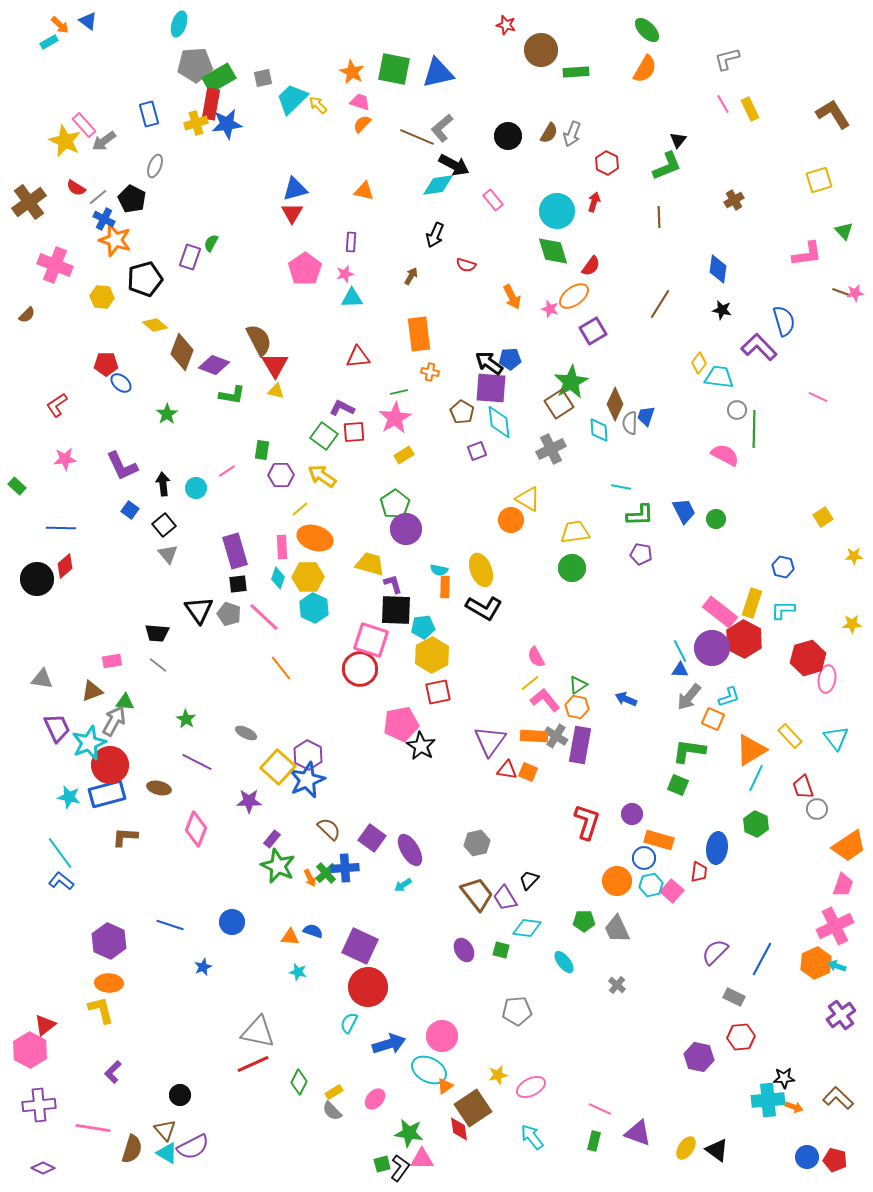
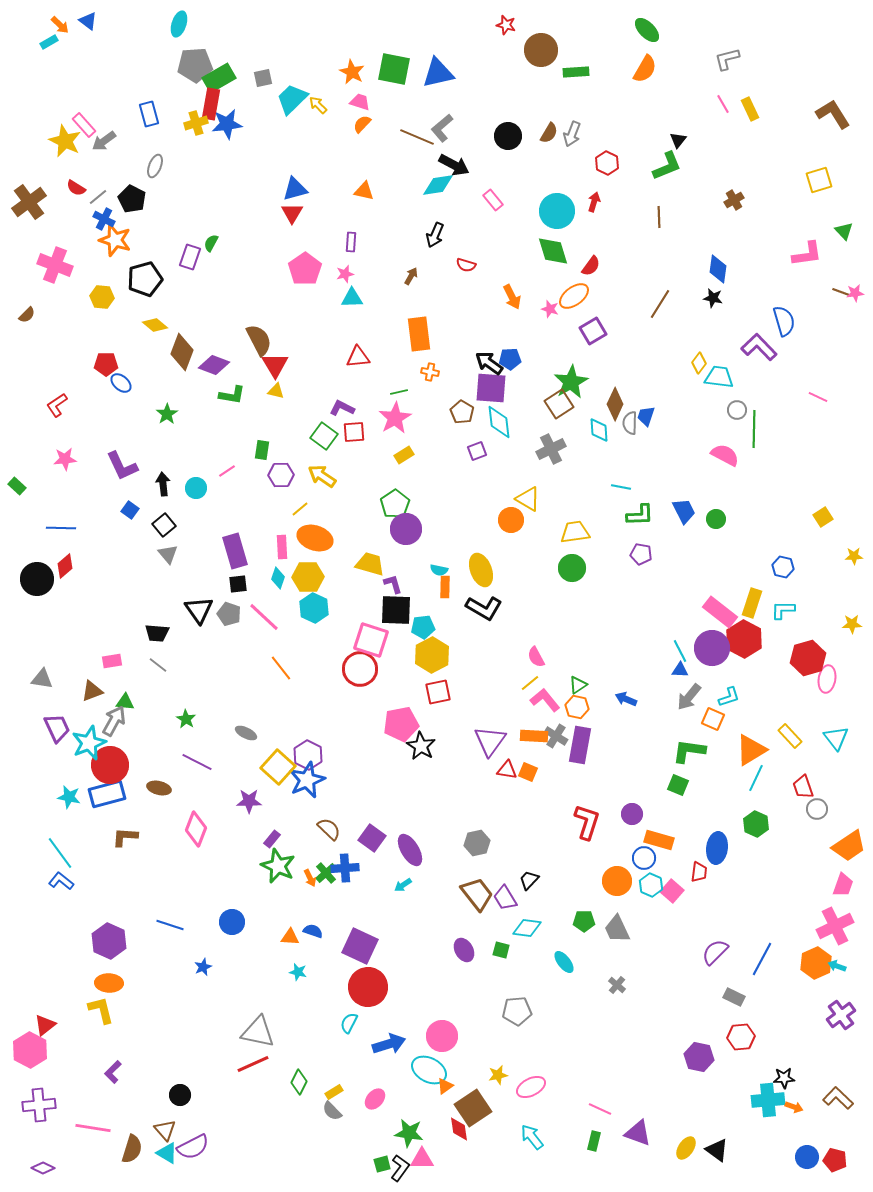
black star at (722, 310): moved 9 px left, 12 px up
cyan hexagon at (651, 885): rotated 25 degrees counterclockwise
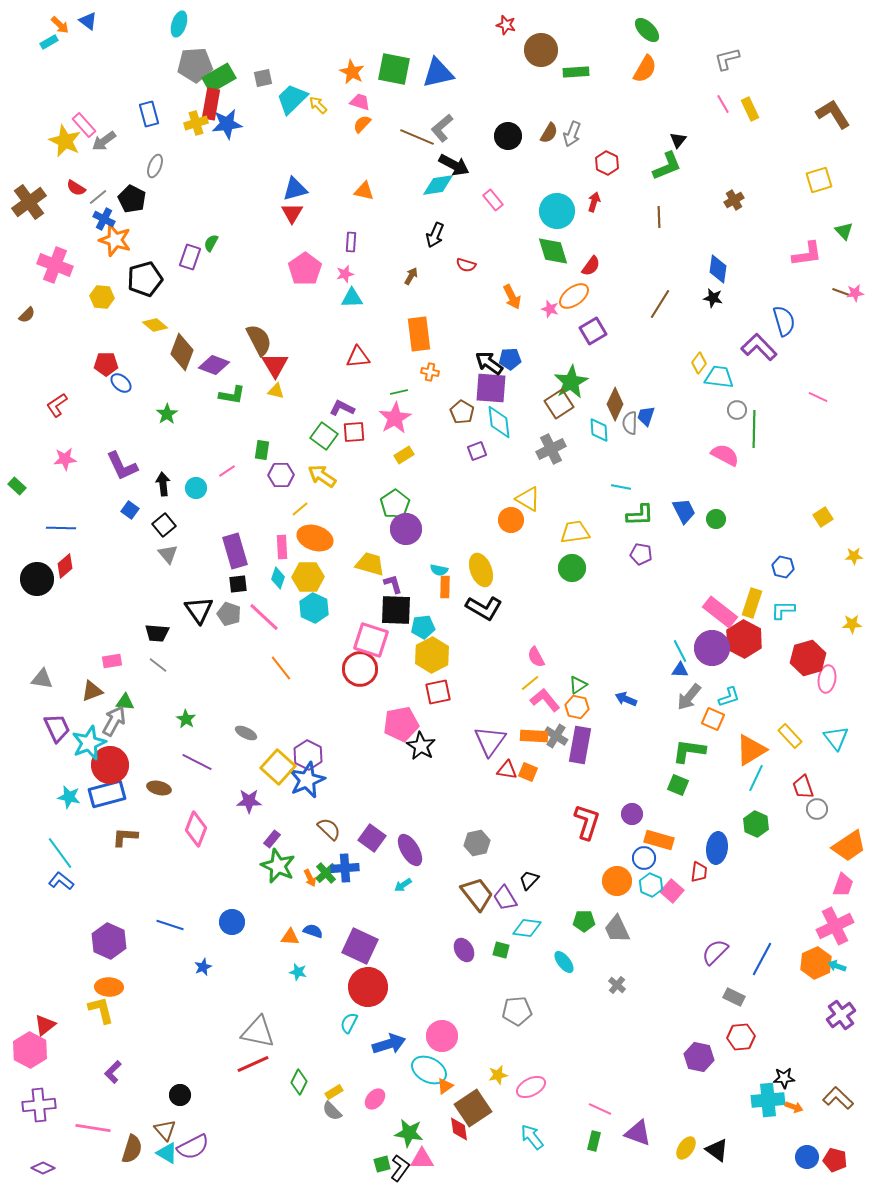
orange ellipse at (109, 983): moved 4 px down
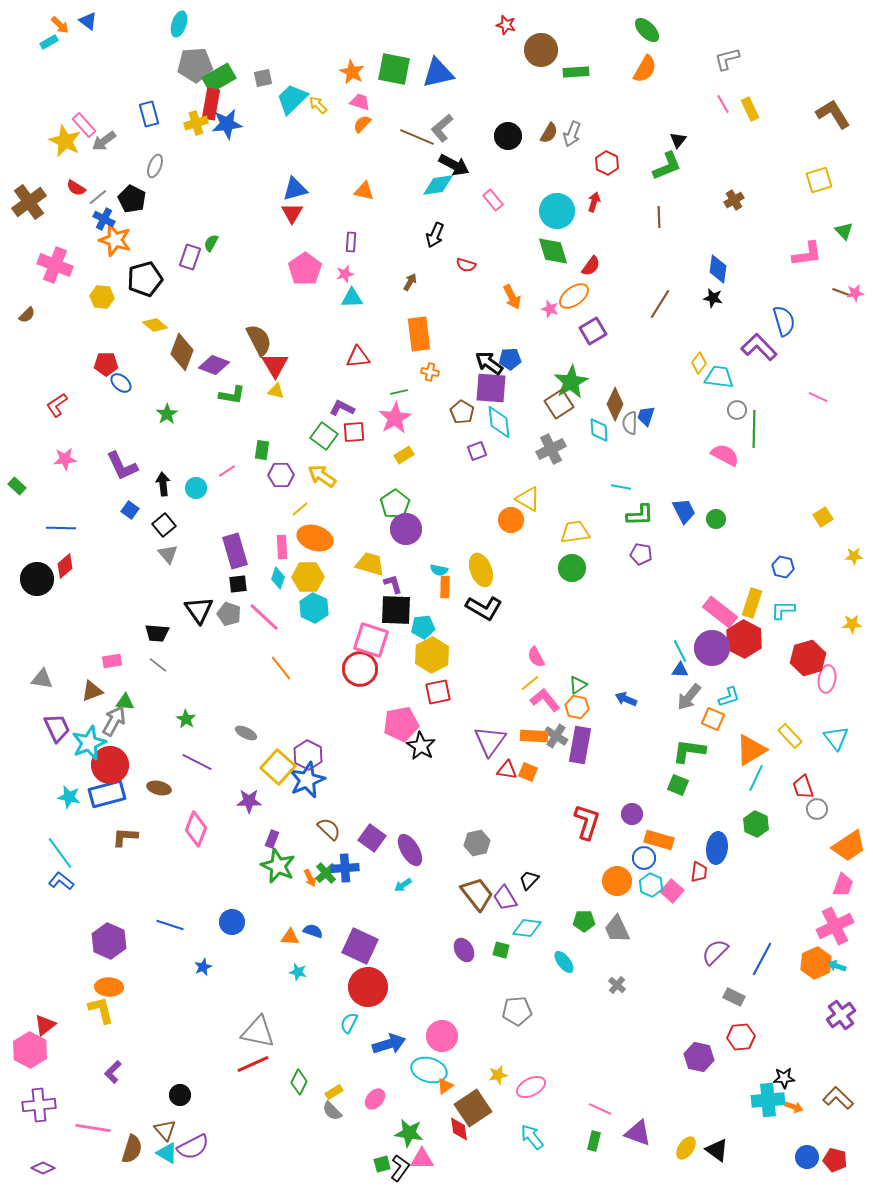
brown arrow at (411, 276): moved 1 px left, 6 px down
purple rectangle at (272, 839): rotated 18 degrees counterclockwise
cyan ellipse at (429, 1070): rotated 12 degrees counterclockwise
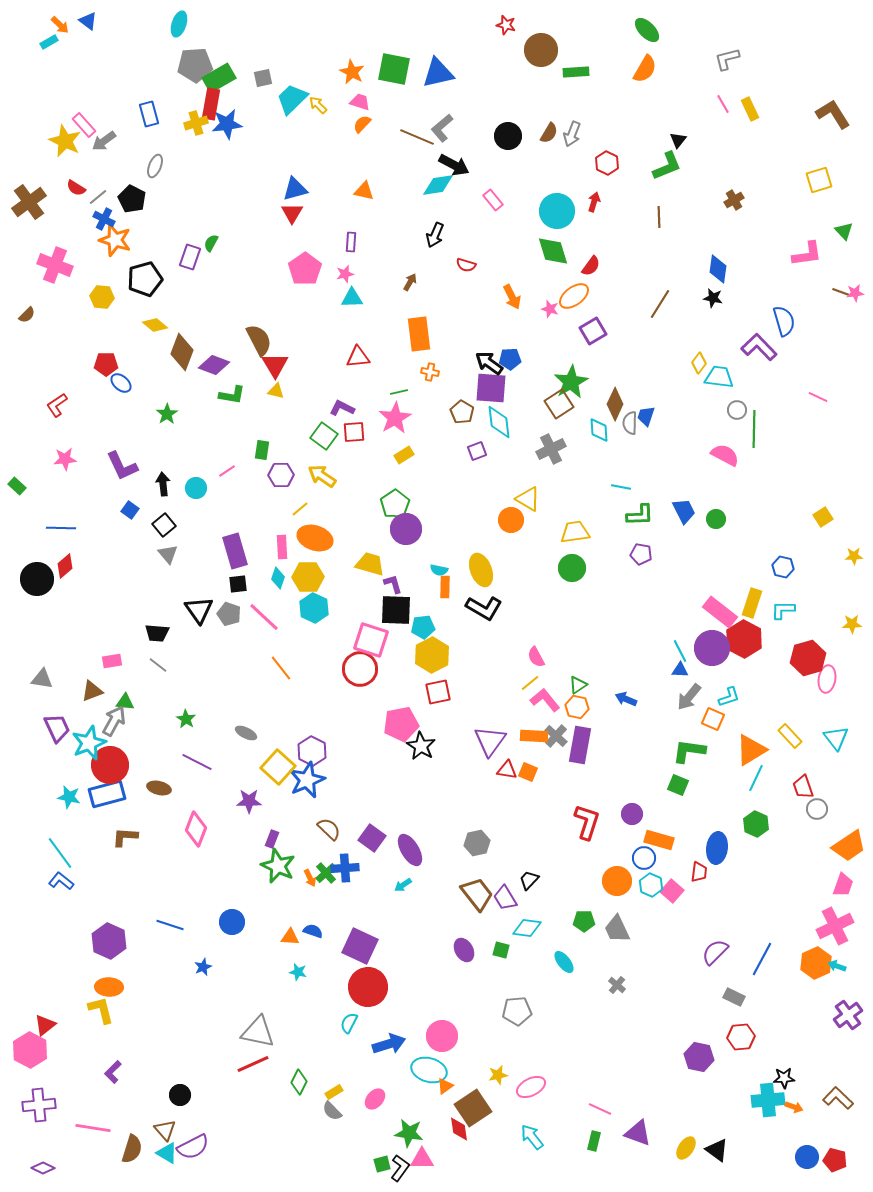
gray cross at (556, 736): rotated 10 degrees clockwise
purple hexagon at (308, 755): moved 4 px right, 4 px up
purple cross at (841, 1015): moved 7 px right
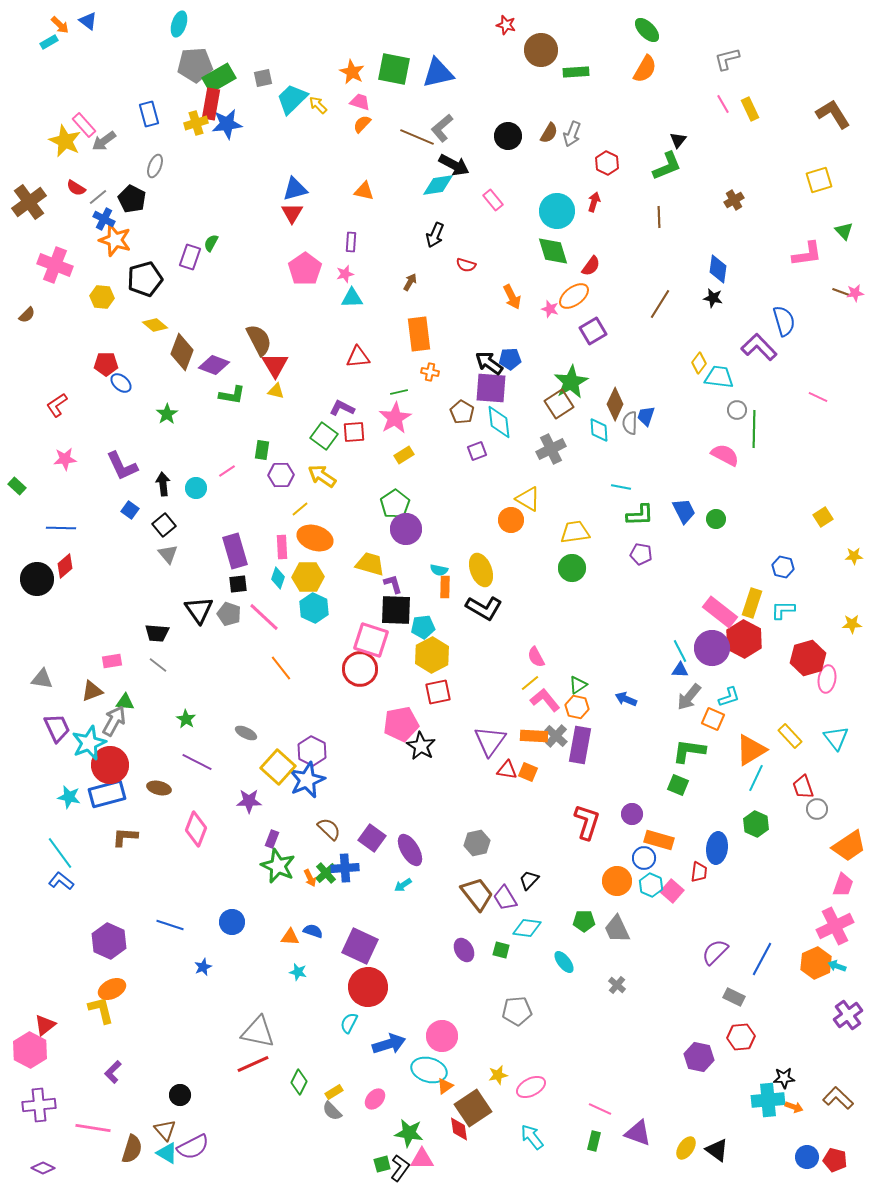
orange ellipse at (109, 987): moved 3 px right, 2 px down; rotated 28 degrees counterclockwise
